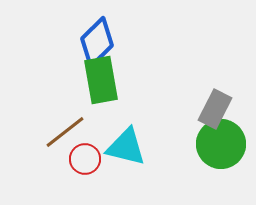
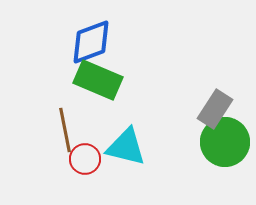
blue diamond: moved 6 px left; rotated 24 degrees clockwise
green rectangle: moved 3 px left; rotated 57 degrees counterclockwise
gray rectangle: rotated 6 degrees clockwise
brown line: moved 2 px up; rotated 63 degrees counterclockwise
green circle: moved 4 px right, 2 px up
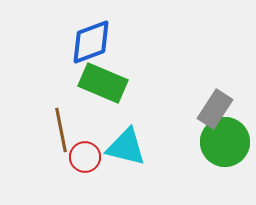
green rectangle: moved 5 px right, 3 px down
brown line: moved 4 px left
red circle: moved 2 px up
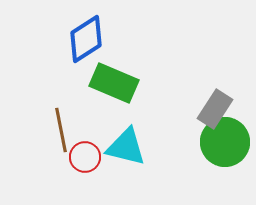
blue diamond: moved 5 px left, 3 px up; rotated 12 degrees counterclockwise
green rectangle: moved 11 px right
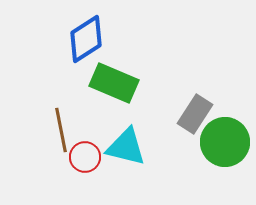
gray rectangle: moved 20 px left, 5 px down
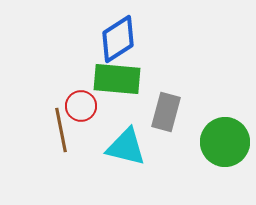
blue diamond: moved 32 px right
green rectangle: moved 3 px right, 4 px up; rotated 18 degrees counterclockwise
gray rectangle: moved 29 px left, 2 px up; rotated 18 degrees counterclockwise
red circle: moved 4 px left, 51 px up
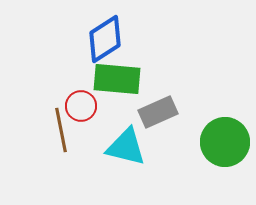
blue diamond: moved 13 px left
gray rectangle: moved 8 px left; rotated 51 degrees clockwise
